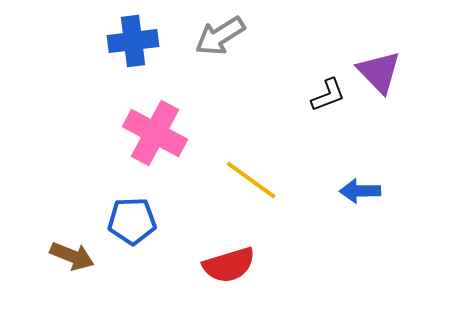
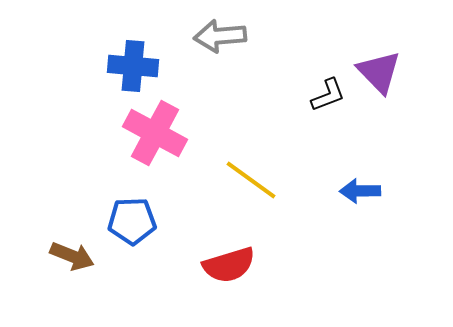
gray arrow: rotated 27 degrees clockwise
blue cross: moved 25 px down; rotated 12 degrees clockwise
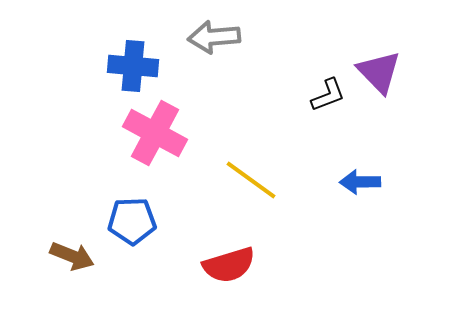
gray arrow: moved 6 px left, 1 px down
blue arrow: moved 9 px up
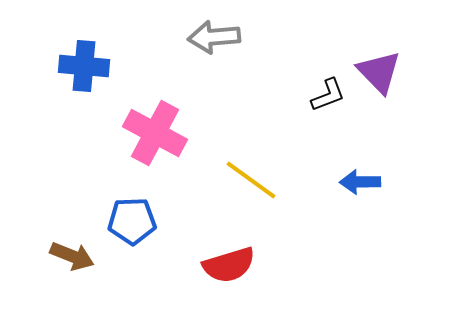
blue cross: moved 49 px left
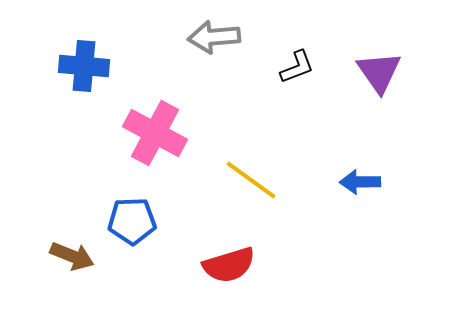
purple triangle: rotated 9 degrees clockwise
black L-shape: moved 31 px left, 28 px up
